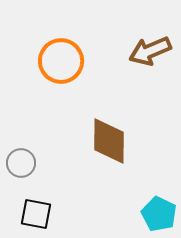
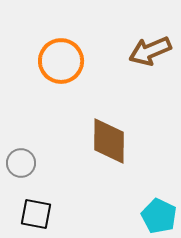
cyan pentagon: moved 2 px down
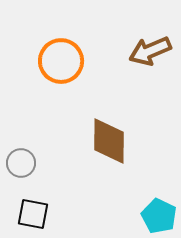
black square: moved 3 px left
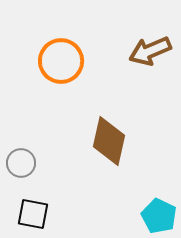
brown diamond: rotated 12 degrees clockwise
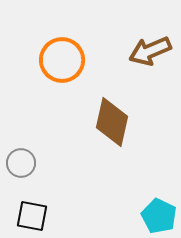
orange circle: moved 1 px right, 1 px up
brown diamond: moved 3 px right, 19 px up
black square: moved 1 px left, 2 px down
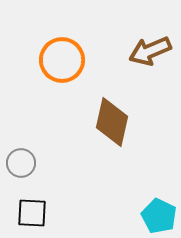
black square: moved 3 px up; rotated 8 degrees counterclockwise
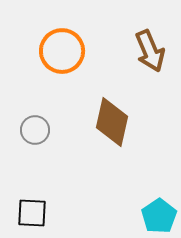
brown arrow: rotated 90 degrees counterclockwise
orange circle: moved 9 px up
gray circle: moved 14 px right, 33 px up
cyan pentagon: rotated 12 degrees clockwise
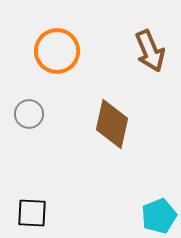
orange circle: moved 5 px left
brown diamond: moved 2 px down
gray circle: moved 6 px left, 16 px up
cyan pentagon: rotated 12 degrees clockwise
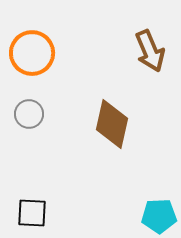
orange circle: moved 25 px left, 2 px down
cyan pentagon: rotated 20 degrees clockwise
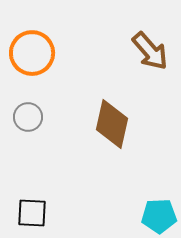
brown arrow: rotated 18 degrees counterclockwise
gray circle: moved 1 px left, 3 px down
